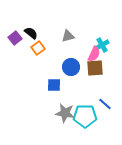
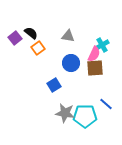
gray triangle: rotated 24 degrees clockwise
blue circle: moved 4 px up
blue square: rotated 32 degrees counterclockwise
blue line: moved 1 px right
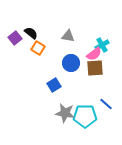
orange square: rotated 24 degrees counterclockwise
pink semicircle: rotated 28 degrees clockwise
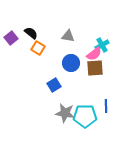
purple square: moved 4 px left
blue line: moved 2 px down; rotated 48 degrees clockwise
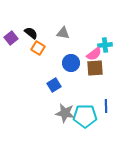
gray triangle: moved 5 px left, 3 px up
cyan cross: moved 3 px right; rotated 24 degrees clockwise
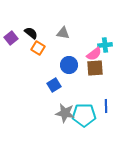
blue circle: moved 2 px left, 2 px down
cyan pentagon: moved 1 px left, 1 px up
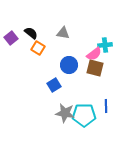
brown square: rotated 18 degrees clockwise
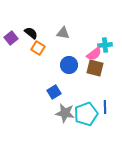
blue square: moved 7 px down
blue line: moved 1 px left, 1 px down
cyan pentagon: moved 2 px right, 1 px up; rotated 20 degrees counterclockwise
